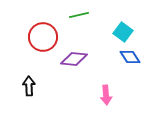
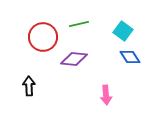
green line: moved 9 px down
cyan square: moved 1 px up
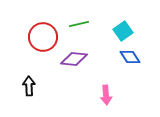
cyan square: rotated 18 degrees clockwise
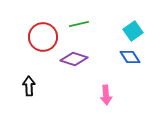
cyan square: moved 10 px right
purple diamond: rotated 12 degrees clockwise
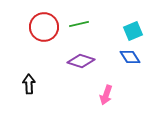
cyan square: rotated 12 degrees clockwise
red circle: moved 1 px right, 10 px up
purple diamond: moved 7 px right, 2 px down
black arrow: moved 2 px up
pink arrow: rotated 24 degrees clockwise
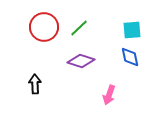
green line: moved 4 px down; rotated 30 degrees counterclockwise
cyan square: moved 1 px left, 1 px up; rotated 18 degrees clockwise
blue diamond: rotated 20 degrees clockwise
black arrow: moved 6 px right
pink arrow: moved 3 px right
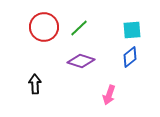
blue diamond: rotated 65 degrees clockwise
